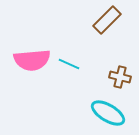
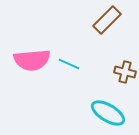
brown cross: moved 5 px right, 5 px up
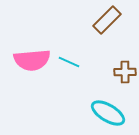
cyan line: moved 2 px up
brown cross: rotated 15 degrees counterclockwise
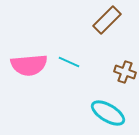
pink semicircle: moved 3 px left, 5 px down
brown cross: rotated 20 degrees clockwise
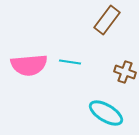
brown rectangle: rotated 8 degrees counterclockwise
cyan line: moved 1 px right; rotated 15 degrees counterclockwise
cyan ellipse: moved 2 px left
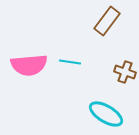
brown rectangle: moved 1 px down
cyan ellipse: moved 1 px down
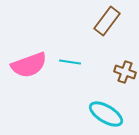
pink semicircle: rotated 15 degrees counterclockwise
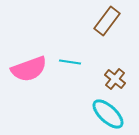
pink semicircle: moved 4 px down
brown cross: moved 10 px left, 7 px down; rotated 20 degrees clockwise
cyan ellipse: moved 2 px right; rotated 12 degrees clockwise
